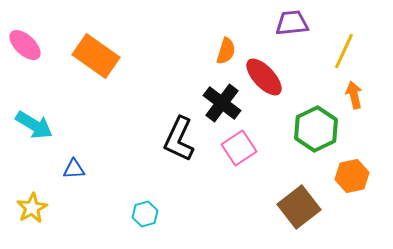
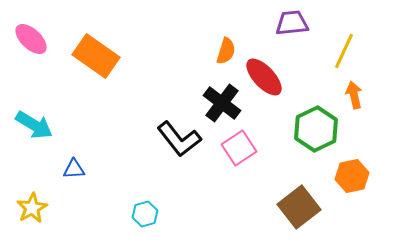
pink ellipse: moved 6 px right, 6 px up
black L-shape: rotated 63 degrees counterclockwise
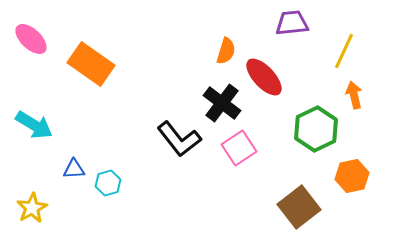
orange rectangle: moved 5 px left, 8 px down
cyan hexagon: moved 37 px left, 31 px up
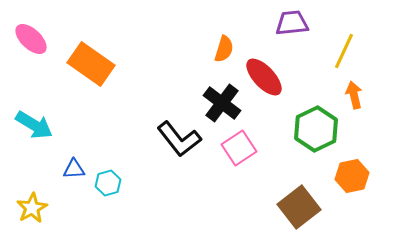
orange semicircle: moved 2 px left, 2 px up
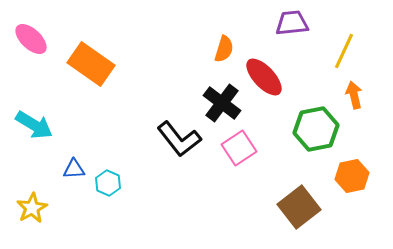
green hexagon: rotated 15 degrees clockwise
cyan hexagon: rotated 20 degrees counterclockwise
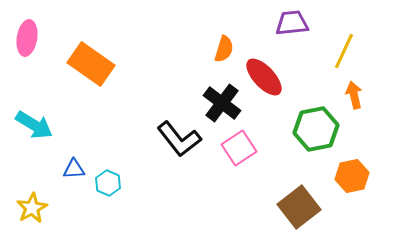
pink ellipse: moved 4 px left, 1 px up; rotated 56 degrees clockwise
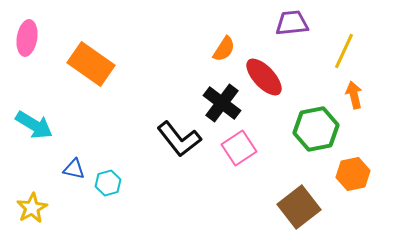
orange semicircle: rotated 16 degrees clockwise
blue triangle: rotated 15 degrees clockwise
orange hexagon: moved 1 px right, 2 px up
cyan hexagon: rotated 20 degrees clockwise
